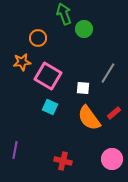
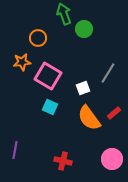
white square: rotated 24 degrees counterclockwise
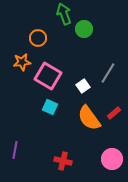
white square: moved 2 px up; rotated 16 degrees counterclockwise
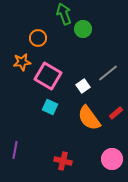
green circle: moved 1 px left
gray line: rotated 20 degrees clockwise
red rectangle: moved 2 px right
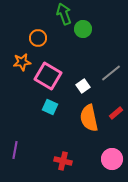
gray line: moved 3 px right
orange semicircle: rotated 24 degrees clockwise
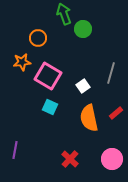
gray line: rotated 35 degrees counterclockwise
red cross: moved 7 px right, 2 px up; rotated 30 degrees clockwise
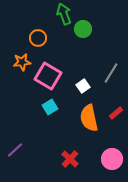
gray line: rotated 15 degrees clockwise
cyan square: rotated 35 degrees clockwise
purple line: rotated 36 degrees clockwise
